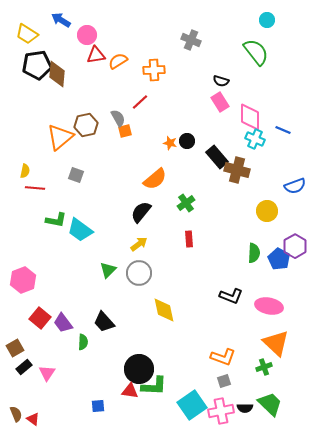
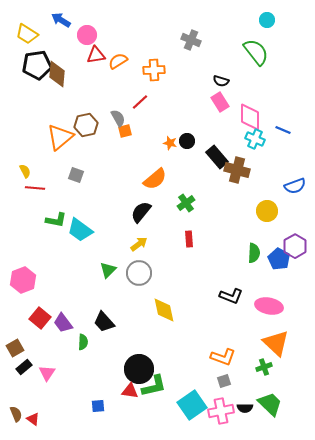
yellow semicircle at (25, 171): rotated 40 degrees counterclockwise
green L-shape at (154, 386): rotated 16 degrees counterclockwise
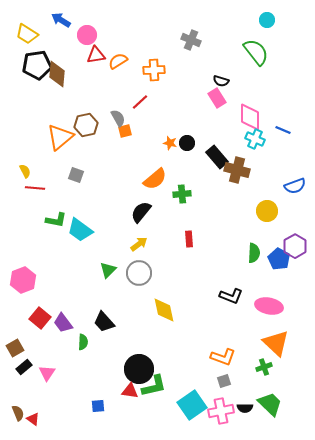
pink rectangle at (220, 102): moved 3 px left, 4 px up
black circle at (187, 141): moved 2 px down
green cross at (186, 203): moved 4 px left, 9 px up; rotated 30 degrees clockwise
brown semicircle at (16, 414): moved 2 px right, 1 px up
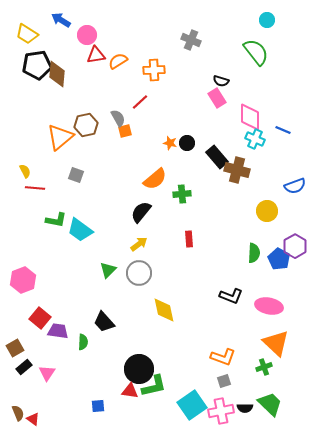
purple trapezoid at (63, 323): moved 5 px left, 8 px down; rotated 135 degrees clockwise
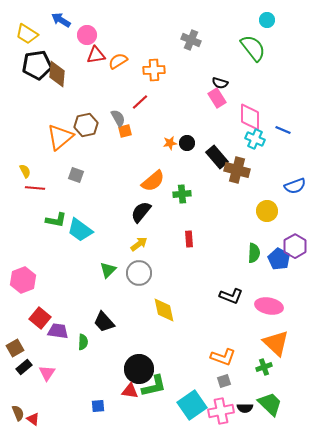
green semicircle at (256, 52): moved 3 px left, 4 px up
black semicircle at (221, 81): moved 1 px left, 2 px down
orange star at (170, 143): rotated 24 degrees counterclockwise
orange semicircle at (155, 179): moved 2 px left, 2 px down
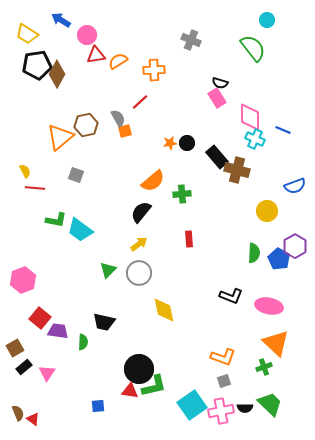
brown diamond at (57, 74): rotated 24 degrees clockwise
black trapezoid at (104, 322): rotated 35 degrees counterclockwise
